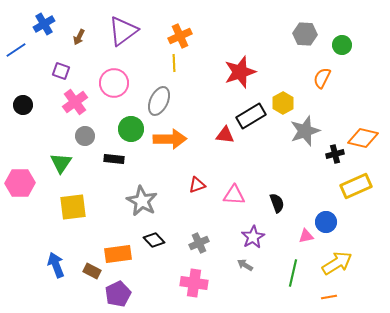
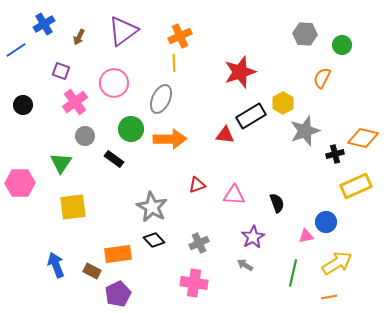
gray ellipse at (159, 101): moved 2 px right, 2 px up
black rectangle at (114, 159): rotated 30 degrees clockwise
gray star at (142, 201): moved 10 px right, 6 px down
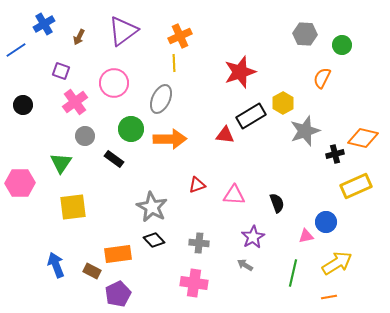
gray cross at (199, 243): rotated 30 degrees clockwise
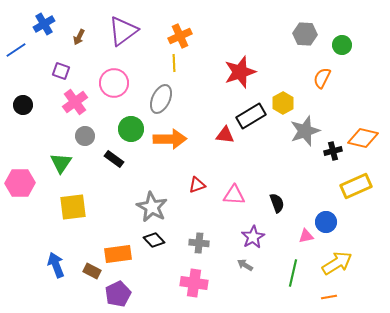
black cross at (335, 154): moved 2 px left, 3 px up
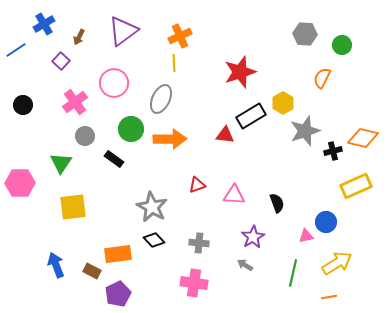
purple square at (61, 71): moved 10 px up; rotated 24 degrees clockwise
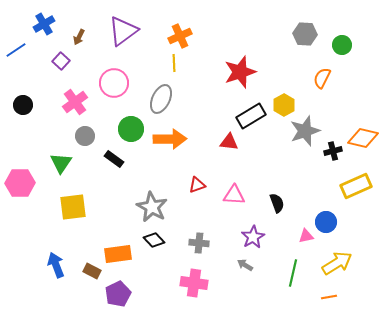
yellow hexagon at (283, 103): moved 1 px right, 2 px down
red triangle at (225, 135): moved 4 px right, 7 px down
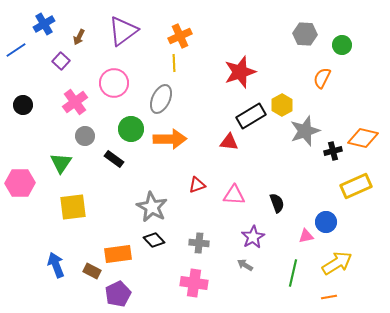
yellow hexagon at (284, 105): moved 2 px left
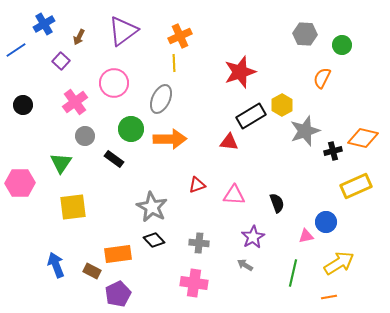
yellow arrow at (337, 263): moved 2 px right
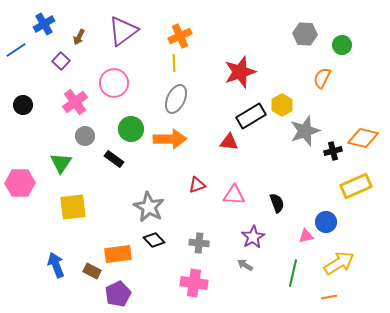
gray ellipse at (161, 99): moved 15 px right
gray star at (152, 207): moved 3 px left
